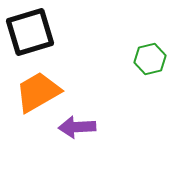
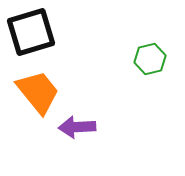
black square: moved 1 px right
orange trapezoid: rotated 81 degrees clockwise
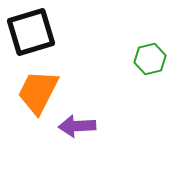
orange trapezoid: rotated 114 degrees counterclockwise
purple arrow: moved 1 px up
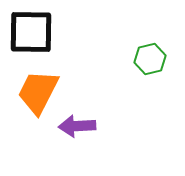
black square: rotated 18 degrees clockwise
